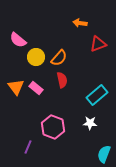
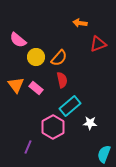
orange triangle: moved 2 px up
cyan rectangle: moved 27 px left, 11 px down
pink hexagon: rotated 10 degrees clockwise
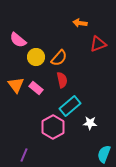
purple line: moved 4 px left, 8 px down
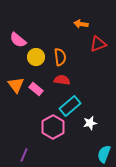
orange arrow: moved 1 px right, 1 px down
orange semicircle: moved 1 px right, 1 px up; rotated 48 degrees counterclockwise
red semicircle: rotated 70 degrees counterclockwise
pink rectangle: moved 1 px down
white star: rotated 16 degrees counterclockwise
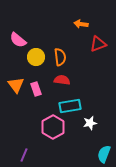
pink rectangle: rotated 32 degrees clockwise
cyan rectangle: rotated 30 degrees clockwise
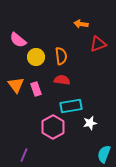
orange semicircle: moved 1 px right, 1 px up
cyan rectangle: moved 1 px right
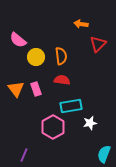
red triangle: rotated 24 degrees counterclockwise
orange triangle: moved 4 px down
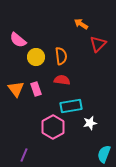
orange arrow: rotated 24 degrees clockwise
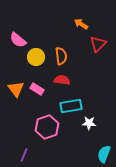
pink rectangle: moved 1 px right; rotated 40 degrees counterclockwise
white star: moved 1 px left; rotated 16 degrees clockwise
pink hexagon: moved 6 px left; rotated 10 degrees clockwise
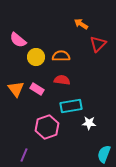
orange semicircle: rotated 84 degrees counterclockwise
